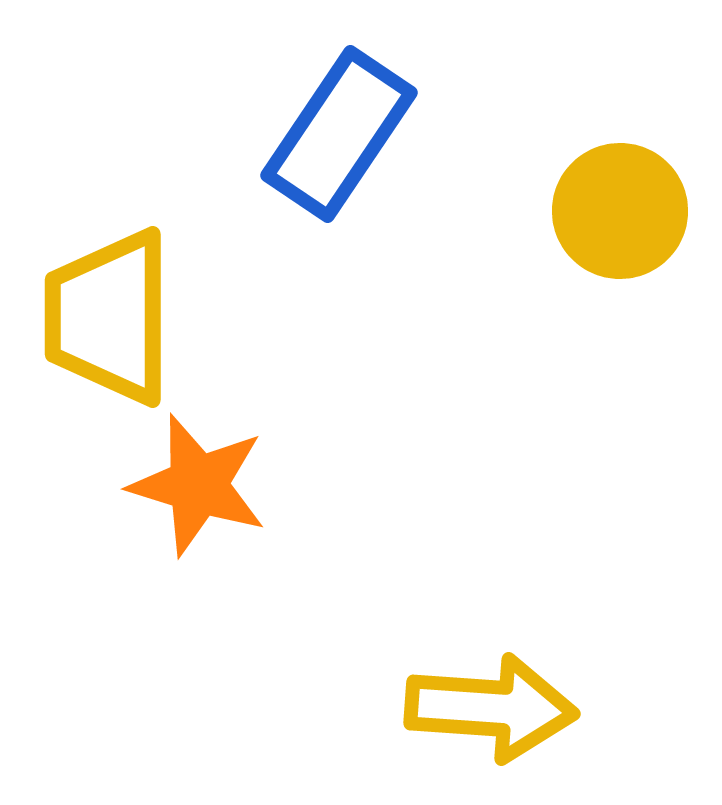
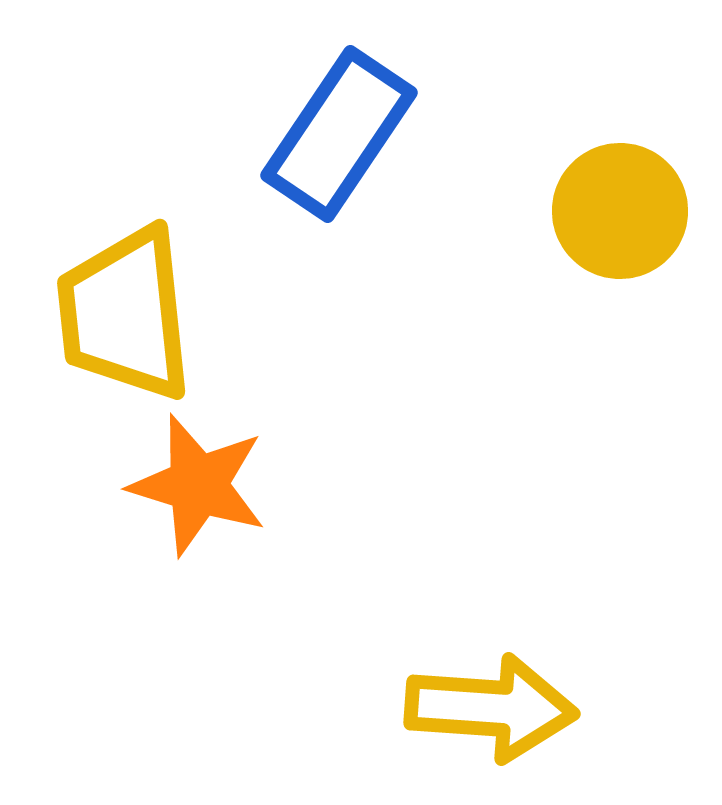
yellow trapezoid: moved 16 px right, 3 px up; rotated 6 degrees counterclockwise
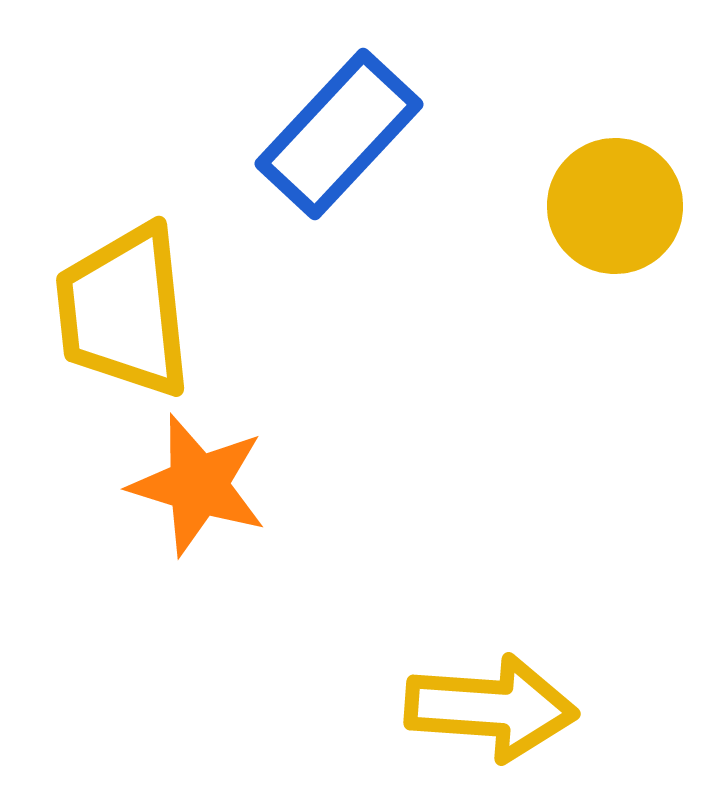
blue rectangle: rotated 9 degrees clockwise
yellow circle: moved 5 px left, 5 px up
yellow trapezoid: moved 1 px left, 3 px up
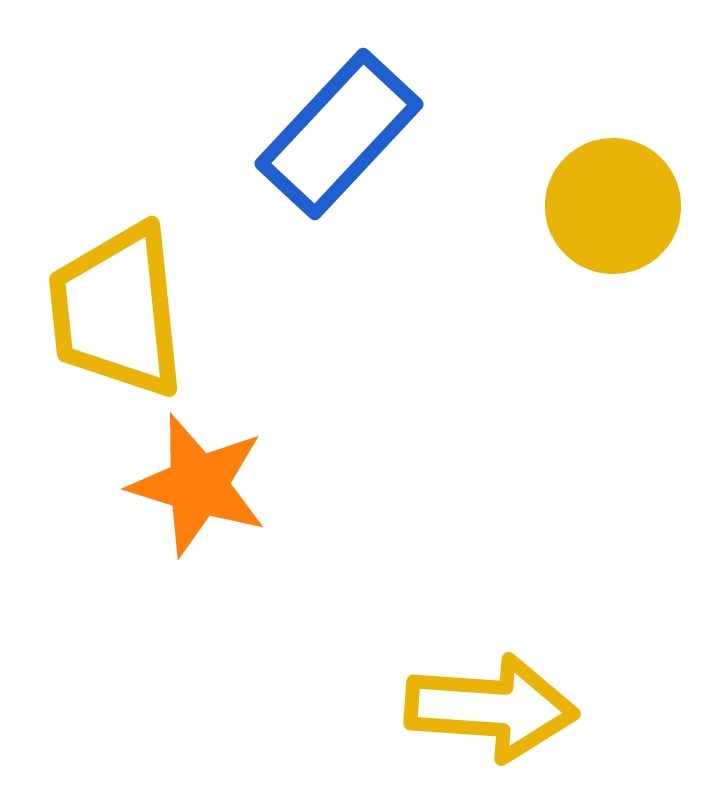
yellow circle: moved 2 px left
yellow trapezoid: moved 7 px left
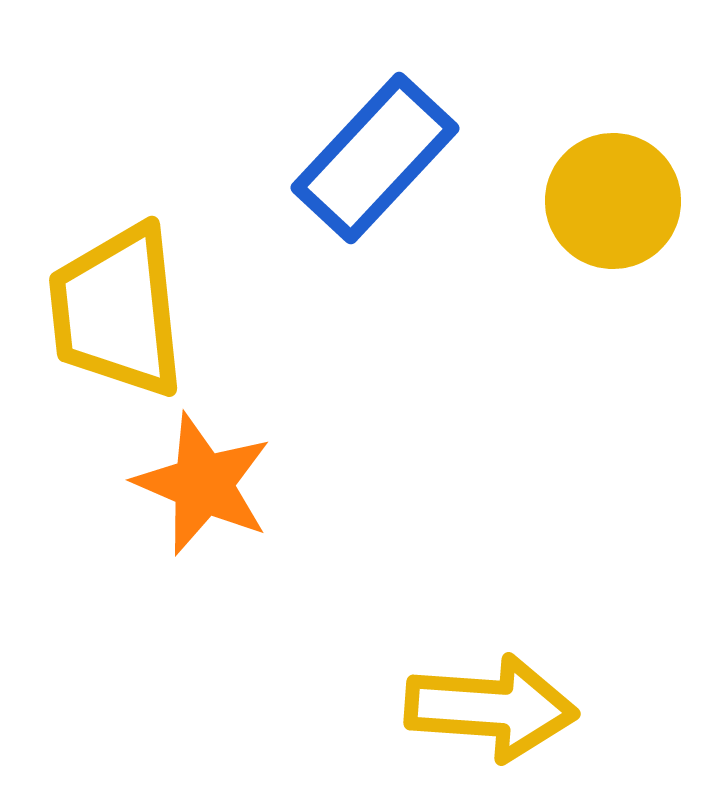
blue rectangle: moved 36 px right, 24 px down
yellow circle: moved 5 px up
orange star: moved 5 px right, 1 px up; rotated 6 degrees clockwise
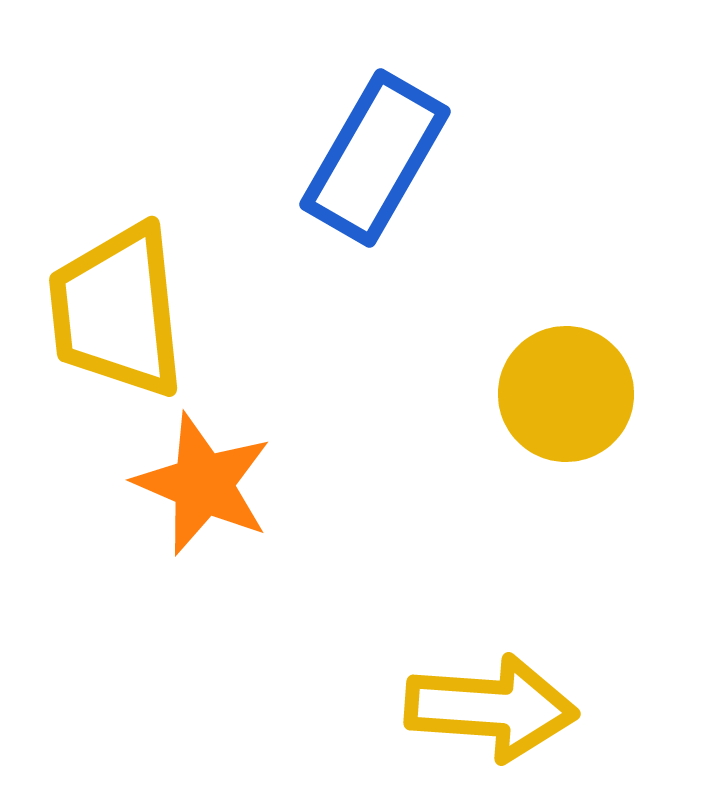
blue rectangle: rotated 13 degrees counterclockwise
yellow circle: moved 47 px left, 193 px down
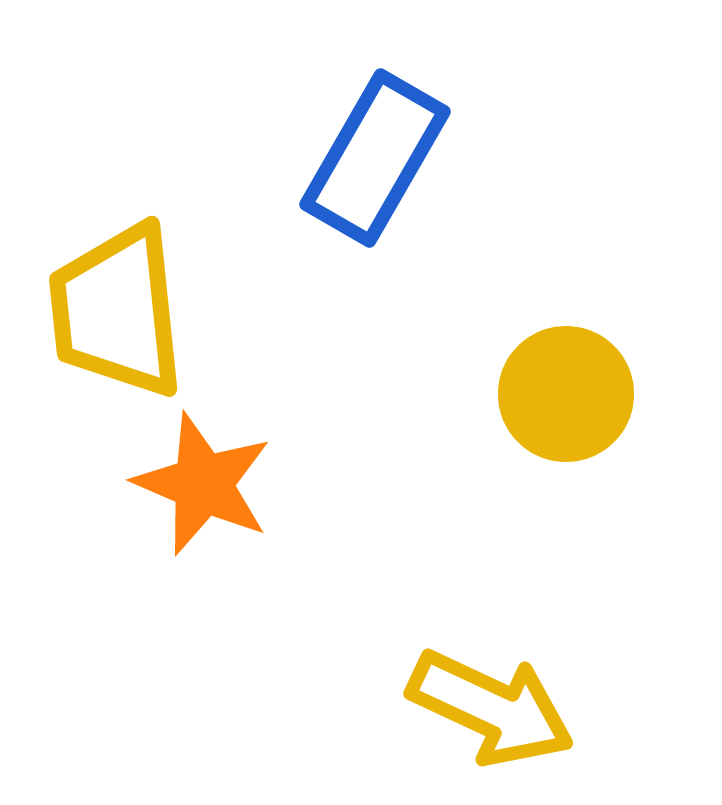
yellow arrow: rotated 21 degrees clockwise
